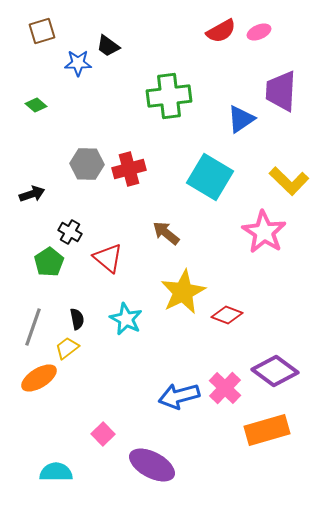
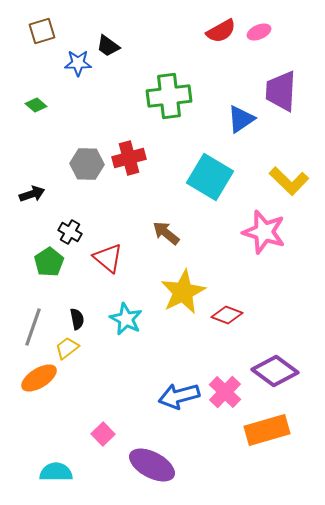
red cross: moved 11 px up
pink star: rotated 15 degrees counterclockwise
pink cross: moved 4 px down
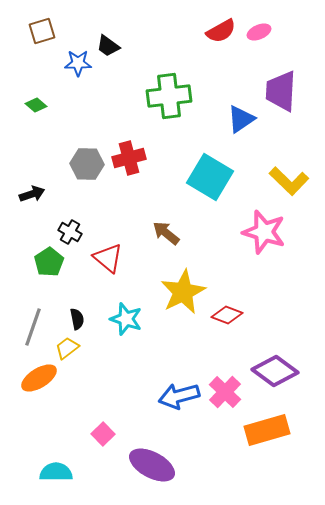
cyan star: rotated 8 degrees counterclockwise
